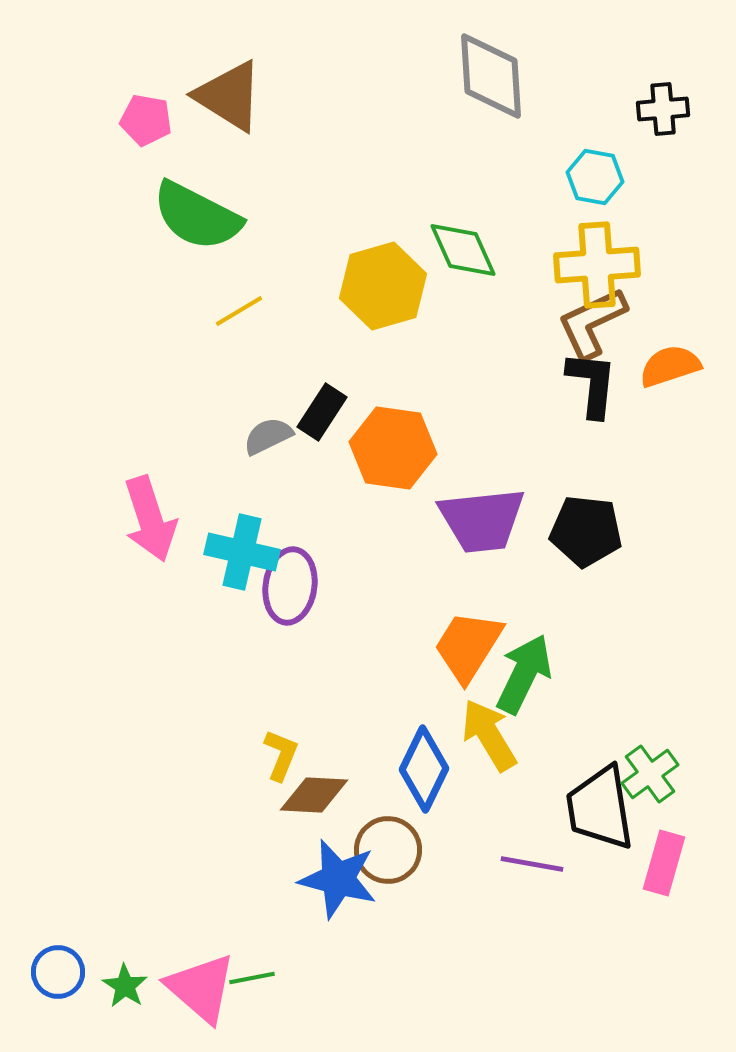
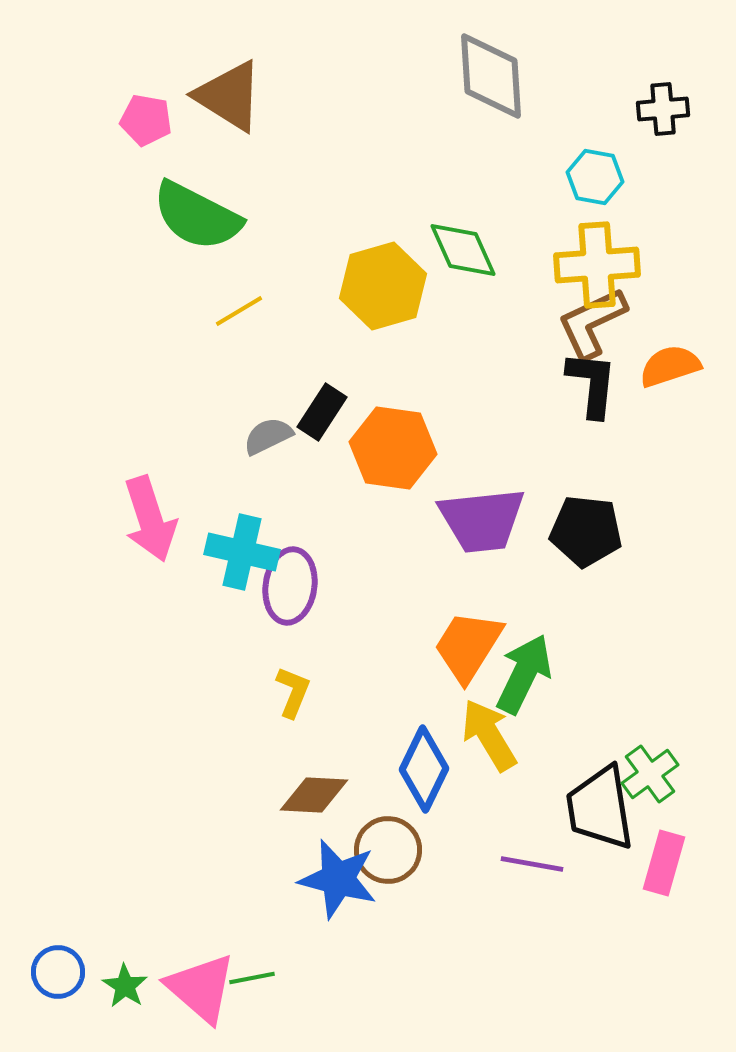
yellow L-shape: moved 12 px right, 63 px up
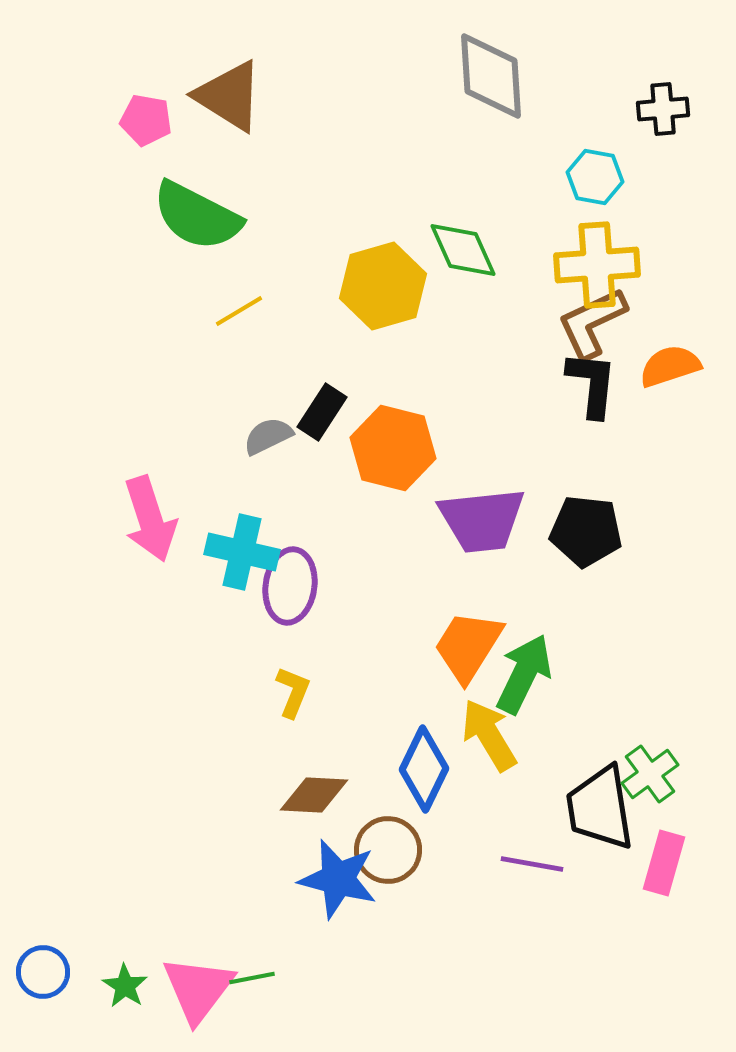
orange hexagon: rotated 6 degrees clockwise
blue circle: moved 15 px left
pink triangle: moved 3 px left, 1 px down; rotated 26 degrees clockwise
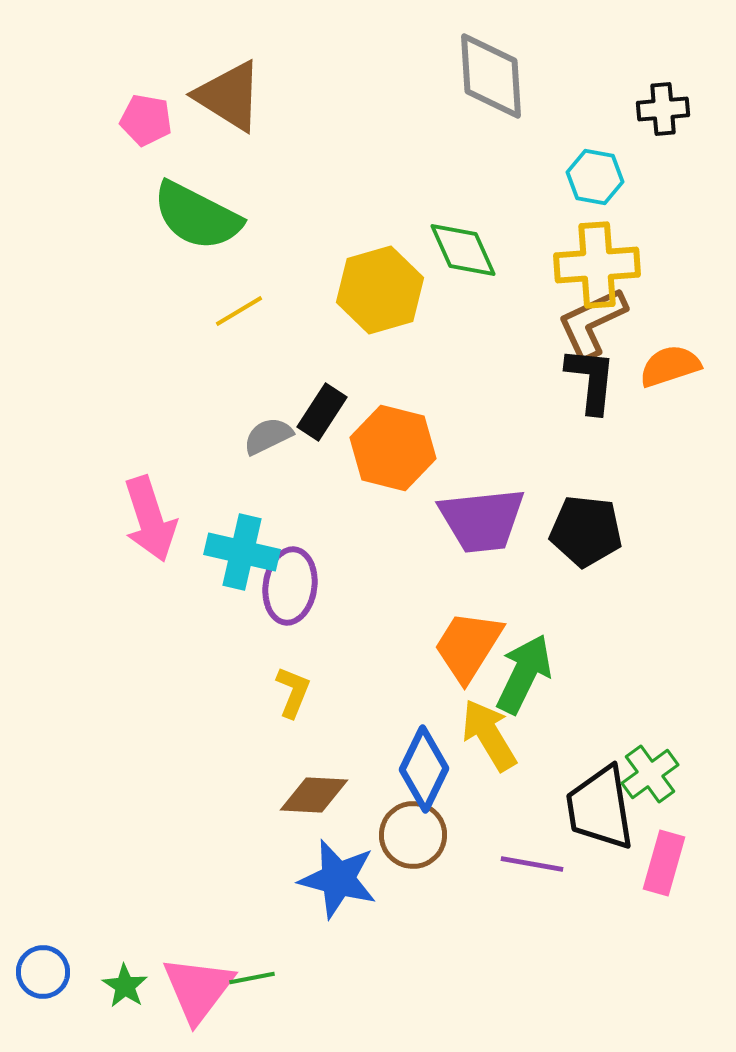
yellow hexagon: moved 3 px left, 4 px down
black L-shape: moved 1 px left, 4 px up
brown circle: moved 25 px right, 15 px up
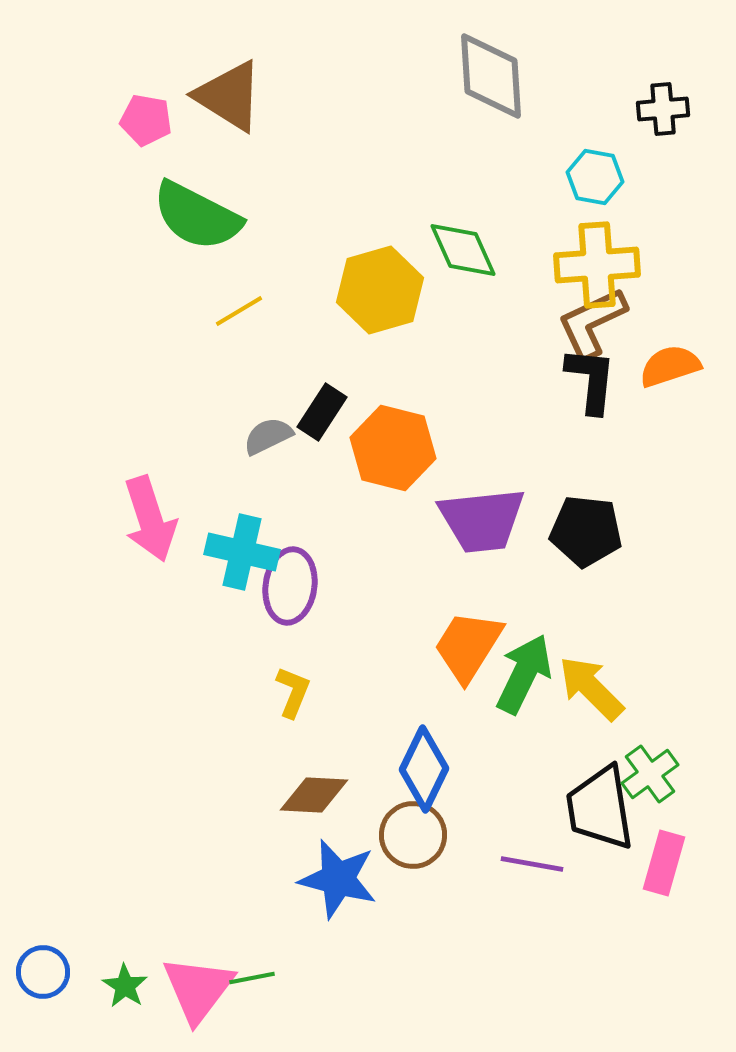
yellow arrow: moved 102 px right, 47 px up; rotated 14 degrees counterclockwise
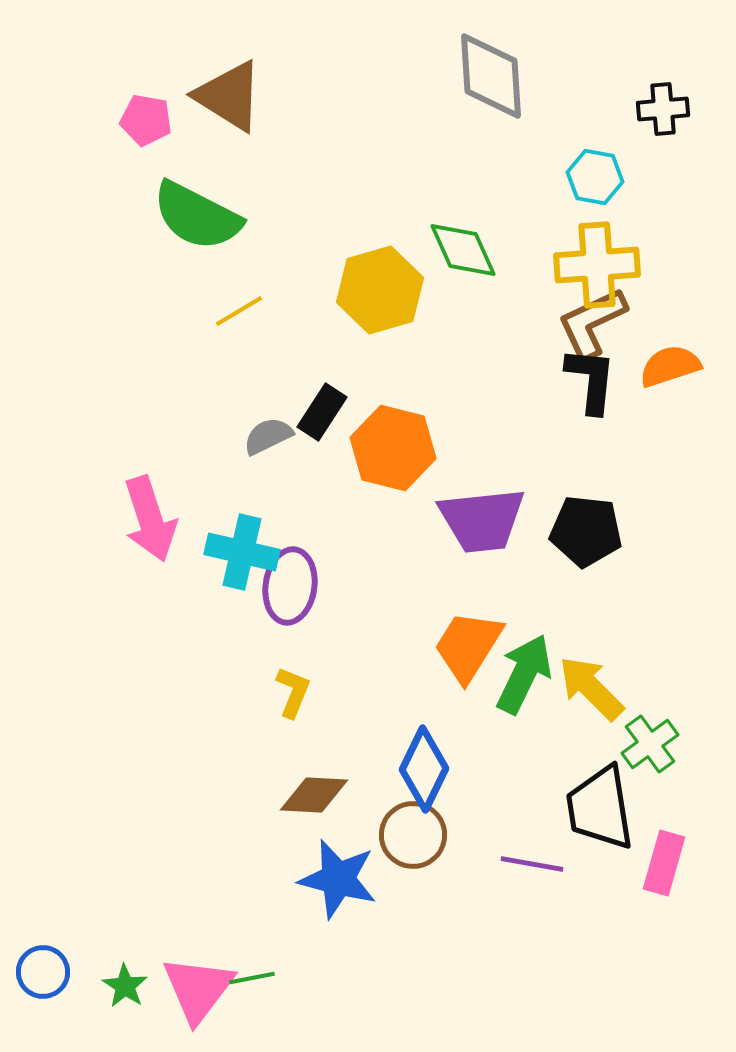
green cross: moved 30 px up
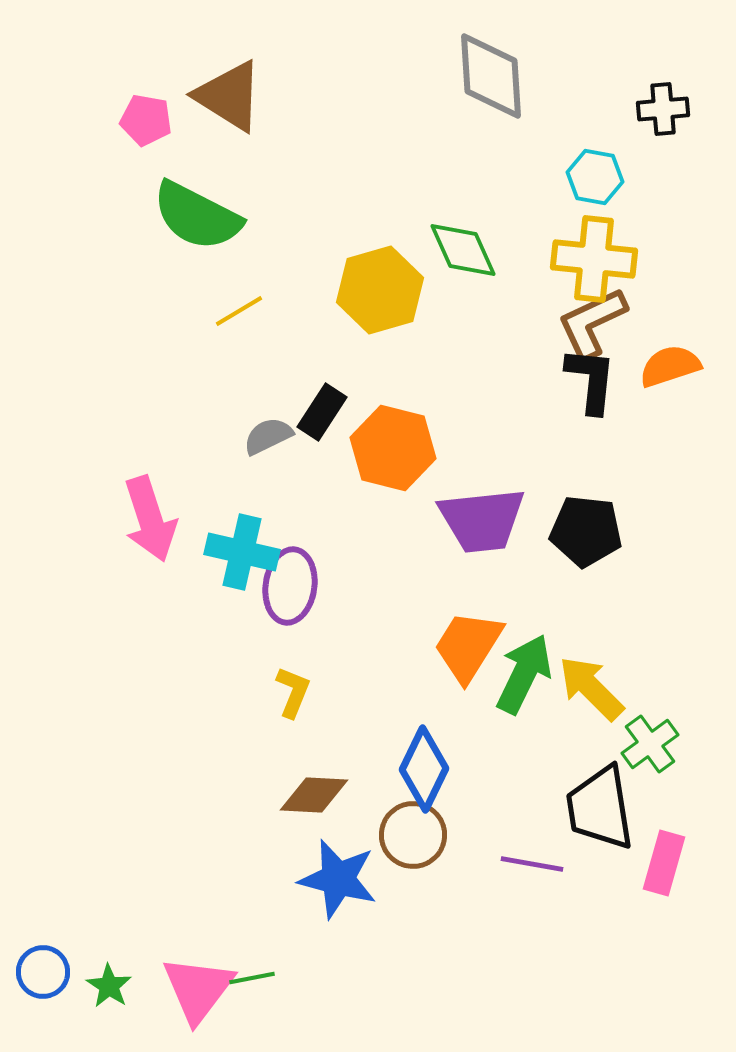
yellow cross: moved 3 px left, 6 px up; rotated 10 degrees clockwise
green star: moved 16 px left
